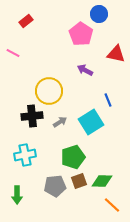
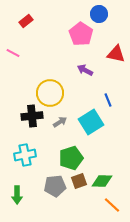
yellow circle: moved 1 px right, 2 px down
green pentagon: moved 2 px left, 1 px down
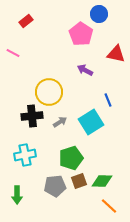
yellow circle: moved 1 px left, 1 px up
orange line: moved 3 px left, 1 px down
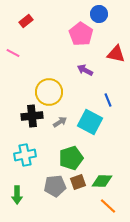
cyan square: moved 1 px left; rotated 30 degrees counterclockwise
brown square: moved 1 px left, 1 px down
orange line: moved 1 px left
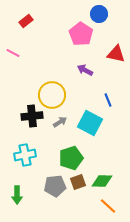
yellow circle: moved 3 px right, 3 px down
cyan square: moved 1 px down
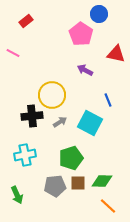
brown square: moved 1 px down; rotated 21 degrees clockwise
green arrow: rotated 24 degrees counterclockwise
